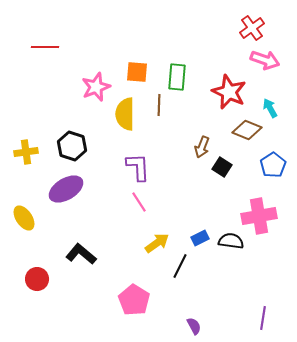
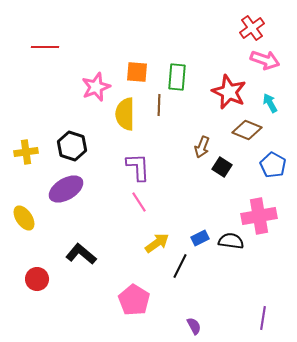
cyan arrow: moved 5 px up
blue pentagon: rotated 10 degrees counterclockwise
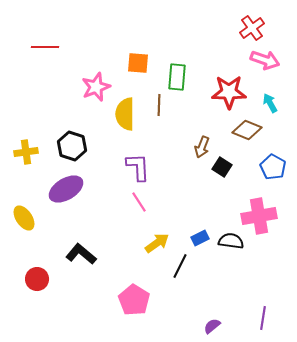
orange square: moved 1 px right, 9 px up
red star: rotated 24 degrees counterclockwise
blue pentagon: moved 2 px down
purple semicircle: moved 18 px right; rotated 102 degrees counterclockwise
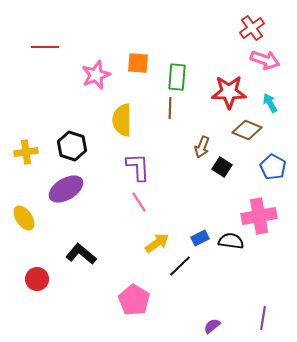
pink star: moved 12 px up
brown line: moved 11 px right, 3 px down
yellow semicircle: moved 3 px left, 6 px down
black line: rotated 20 degrees clockwise
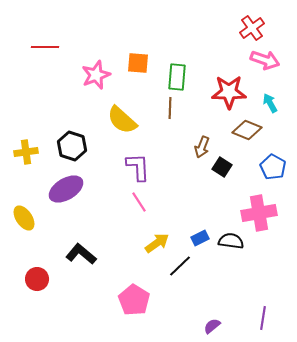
yellow semicircle: rotated 48 degrees counterclockwise
pink cross: moved 3 px up
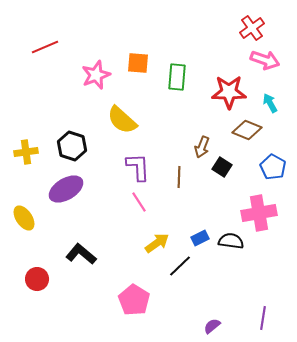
red line: rotated 24 degrees counterclockwise
brown line: moved 9 px right, 69 px down
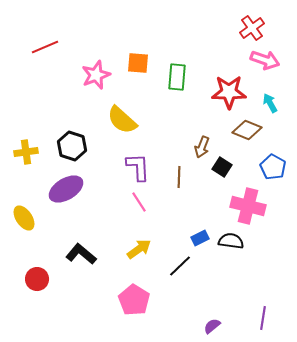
pink cross: moved 11 px left, 7 px up; rotated 24 degrees clockwise
yellow arrow: moved 18 px left, 6 px down
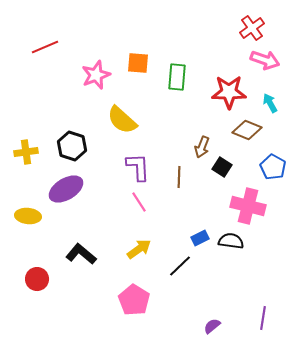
yellow ellipse: moved 4 px right, 2 px up; rotated 50 degrees counterclockwise
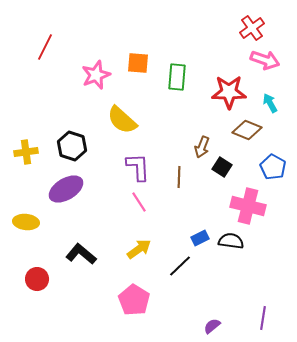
red line: rotated 40 degrees counterclockwise
yellow ellipse: moved 2 px left, 6 px down
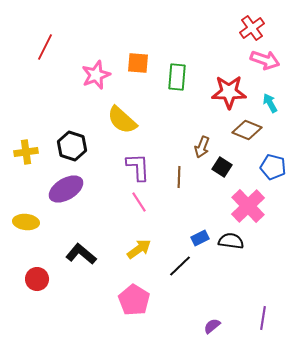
blue pentagon: rotated 15 degrees counterclockwise
pink cross: rotated 32 degrees clockwise
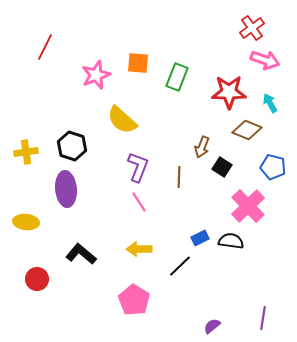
green rectangle: rotated 16 degrees clockwise
purple L-shape: rotated 24 degrees clockwise
purple ellipse: rotated 64 degrees counterclockwise
yellow arrow: rotated 145 degrees counterclockwise
